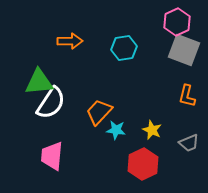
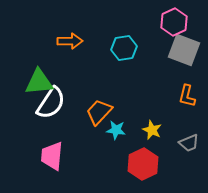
pink hexagon: moved 3 px left
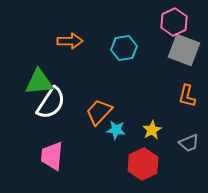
yellow star: rotated 18 degrees clockwise
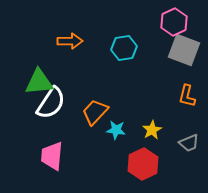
orange trapezoid: moved 4 px left
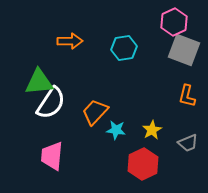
gray trapezoid: moved 1 px left
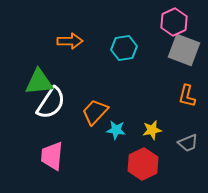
yellow star: rotated 18 degrees clockwise
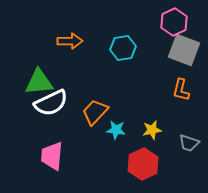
cyan hexagon: moved 1 px left
orange L-shape: moved 6 px left, 6 px up
white semicircle: rotated 32 degrees clockwise
gray trapezoid: moved 1 px right; rotated 40 degrees clockwise
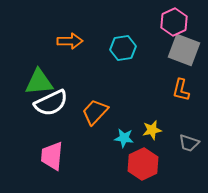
cyan star: moved 8 px right, 8 px down
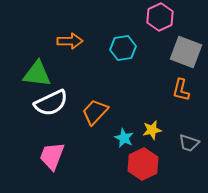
pink hexagon: moved 14 px left, 5 px up
gray square: moved 2 px right, 2 px down
green triangle: moved 2 px left, 8 px up; rotated 12 degrees clockwise
cyan star: rotated 18 degrees clockwise
pink trapezoid: rotated 16 degrees clockwise
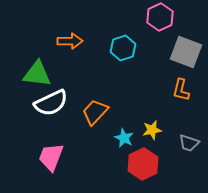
cyan hexagon: rotated 10 degrees counterclockwise
pink trapezoid: moved 1 px left, 1 px down
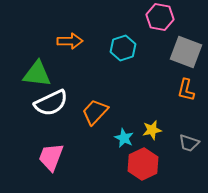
pink hexagon: rotated 24 degrees counterclockwise
orange L-shape: moved 5 px right
